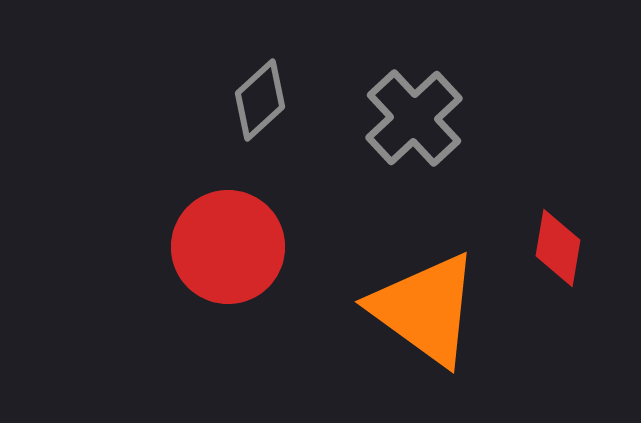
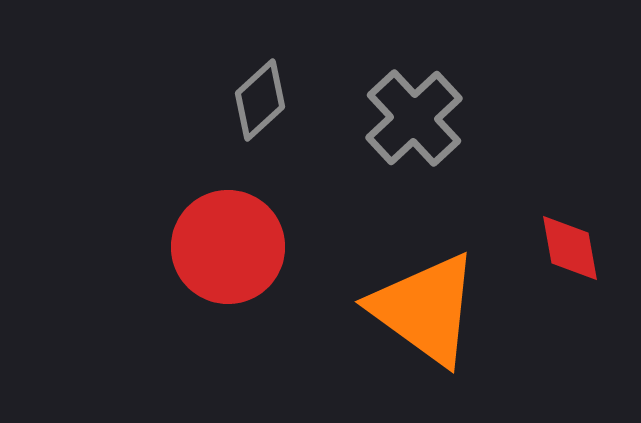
red diamond: moved 12 px right; rotated 20 degrees counterclockwise
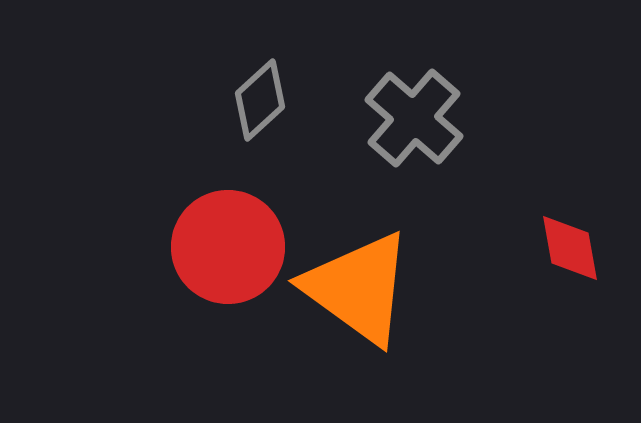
gray cross: rotated 6 degrees counterclockwise
orange triangle: moved 67 px left, 21 px up
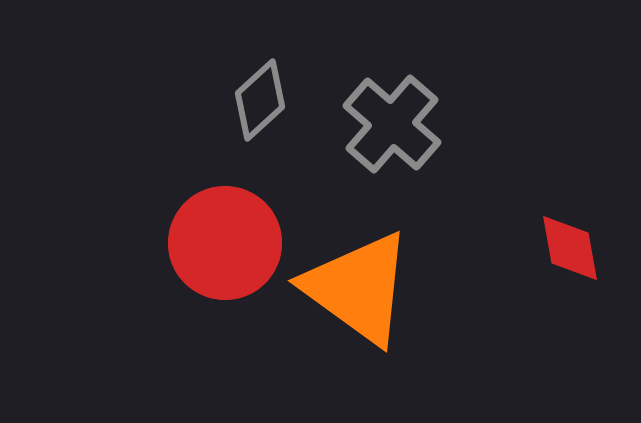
gray cross: moved 22 px left, 6 px down
red circle: moved 3 px left, 4 px up
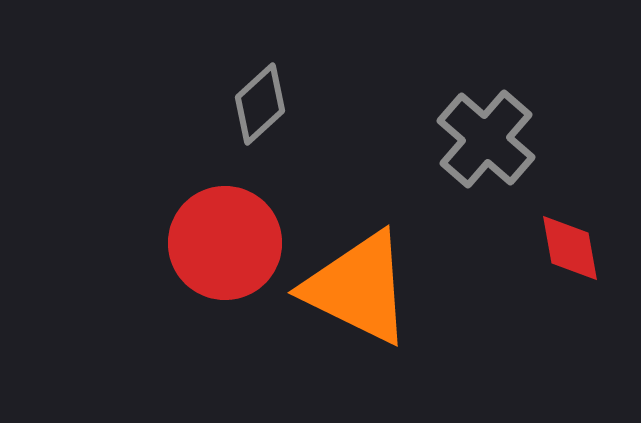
gray diamond: moved 4 px down
gray cross: moved 94 px right, 15 px down
orange triangle: rotated 10 degrees counterclockwise
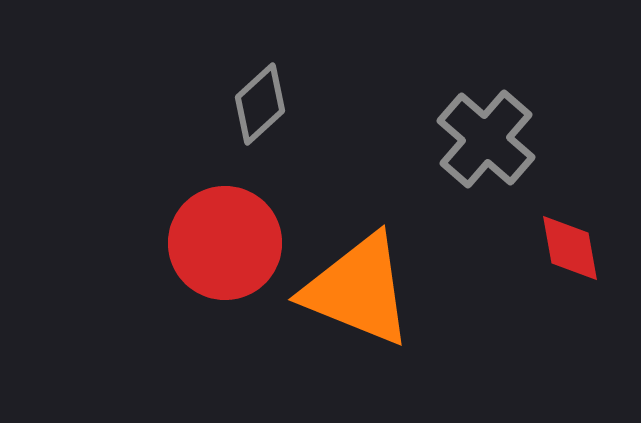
orange triangle: moved 2 px down; rotated 4 degrees counterclockwise
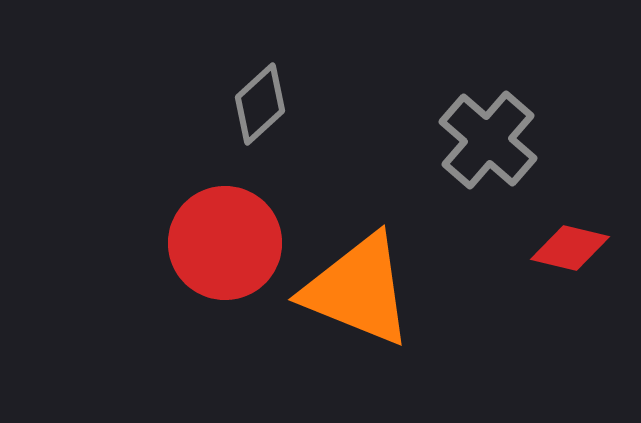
gray cross: moved 2 px right, 1 px down
red diamond: rotated 66 degrees counterclockwise
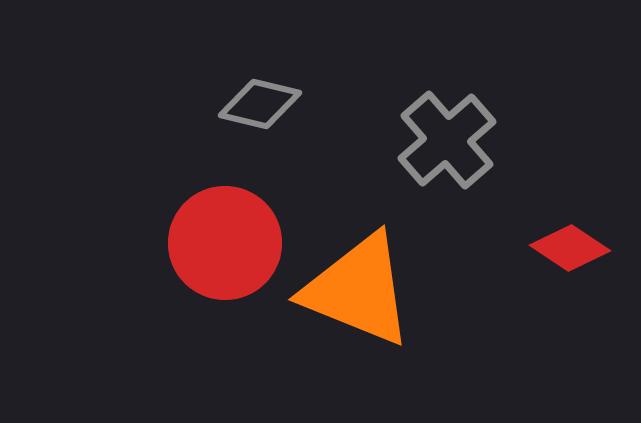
gray diamond: rotated 56 degrees clockwise
gray cross: moved 41 px left; rotated 8 degrees clockwise
red diamond: rotated 20 degrees clockwise
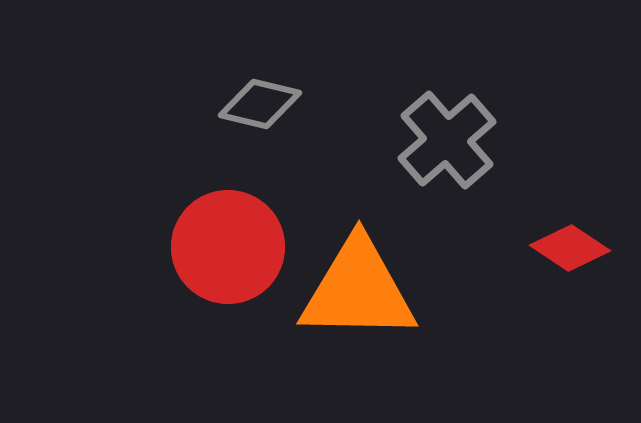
red circle: moved 3 px right, 4 px down
orange triangle: rotated 21 degrees counterclockwise
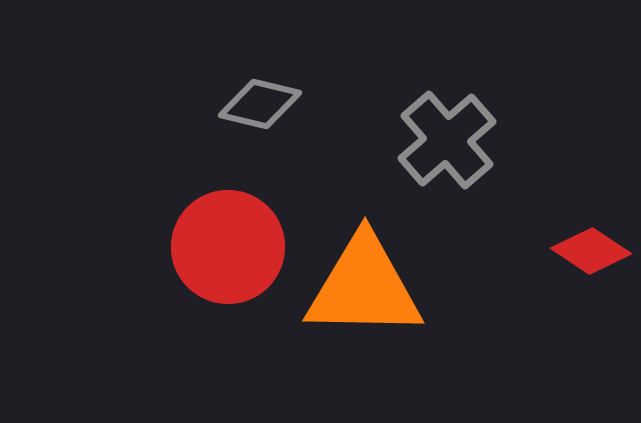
red diamond: moved 21 px right, 3 px down
orange triangle: moved 6 px right, 3 px up
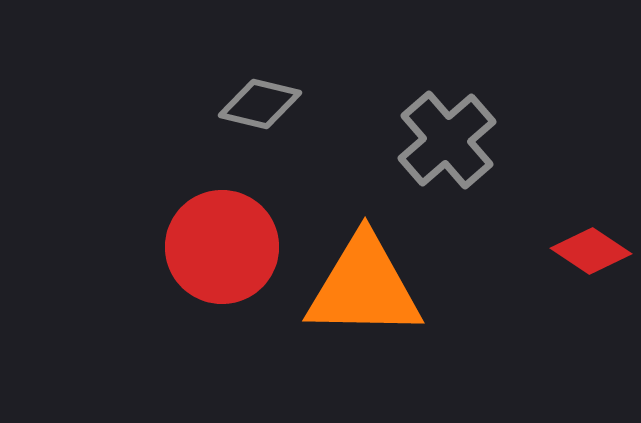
red circle: moved 6 px left
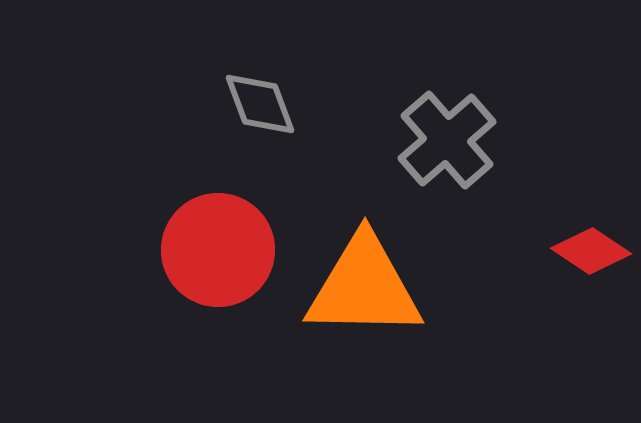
gray diamond: rotated 56 degrees clockwise
red circle: moved 4 px left, 3 px down
